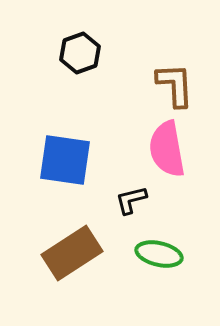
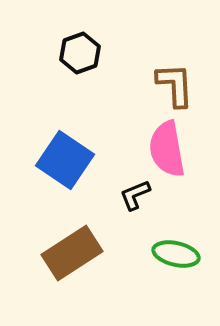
blue square: rotated 26 degrees clockwise
black L-shape: moved 4 px right, 5 px up; rotated 8 degrees counterclockwise
green ellipse: moved 17 px right
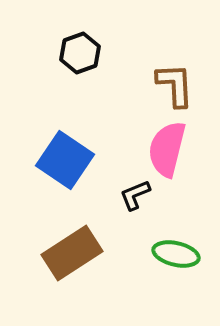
pink semicircle: rotated 24 degrees clockwise
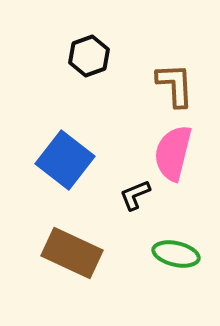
black hexagon: moved 9 px right, 3 px down
pink semicircle: moved 6 px right, 4 px down
blue square: rotated 4 degrees clockwise
brown rectangle: rotated 58 degrees clockwise
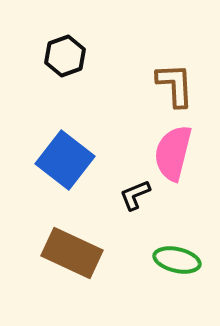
black hexagon: moved 24 px left
green ellipse: moved 1 px right, 6 px down
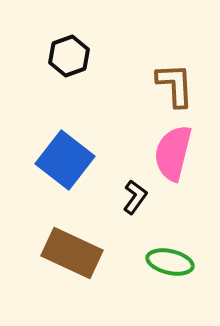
black hexagon: moved 4 px right
black L-shape: moved 2 px down; rotated 148 degrees clockwise
green ellipse: moved 7 px left, 2 px down
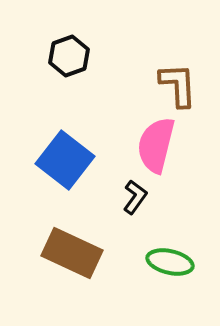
brown L-shape: moved 3 px right
pink semicircle: moved 17 px left, 8 px up
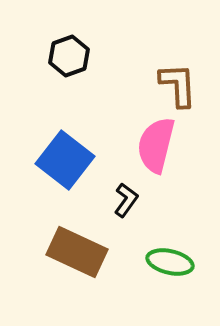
black L-shape: moved 9 px left, 3 px down
brown rectangle: moved 5 px right, 1 px up
